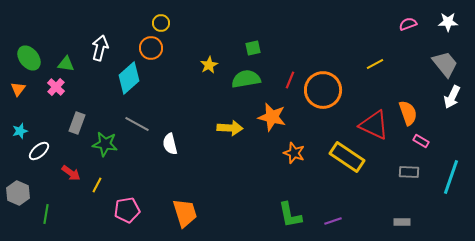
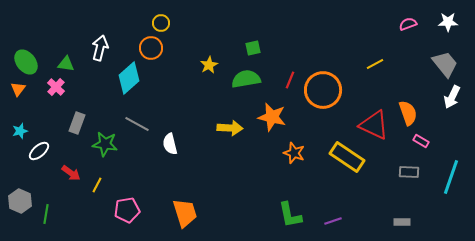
green ellipse at (29, 58): moved 3 px left, 4 px down
gray hexagon at (18, 193): moved 2 px right, 8 px down
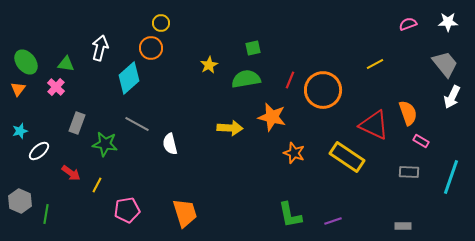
gray rectangle at (402, 222): moved 1 px right, 4 px down
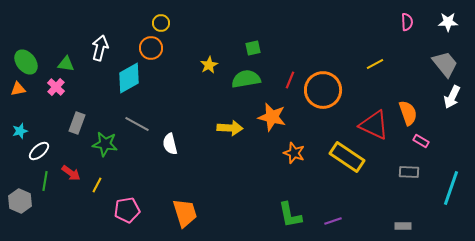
pink semicircle at (408, 24): moved 1 px left, 2 px up; rotated 108 degrees clockwise
cyan diamond at (129, 78): rotated 12 degrees clockwise
orange triangle at (18, 89): rotated 42 degrees clockwise
cyan line at (451, 177): moved 11 px down
green line at (46, 214): moved 1 px left, 33 px up
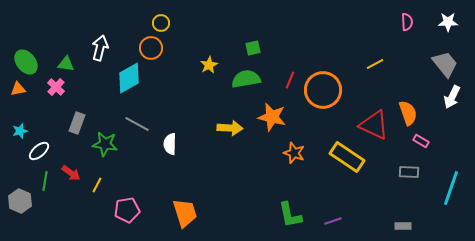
white semicircle at (170, 144): rotated 15 degrees clockwise
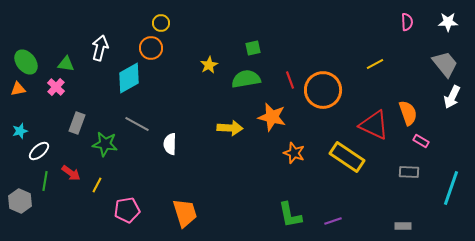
red line at (290, 80): rotated 42 degrees counterclockwise
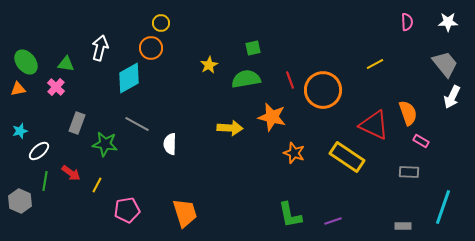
cyan line at (451, 188): moved 8 px left, 19 px down
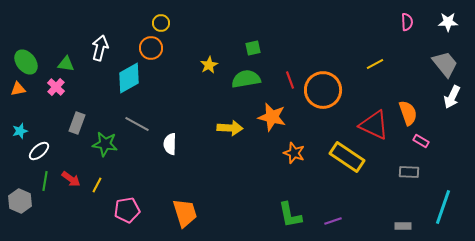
red arrow at (71, 173): moved 6 px down
